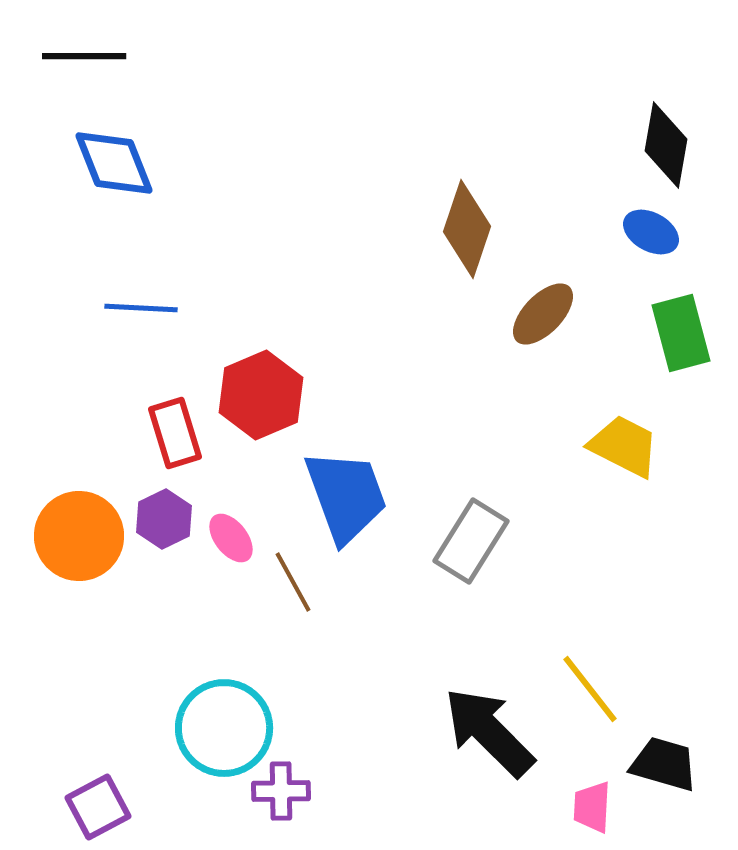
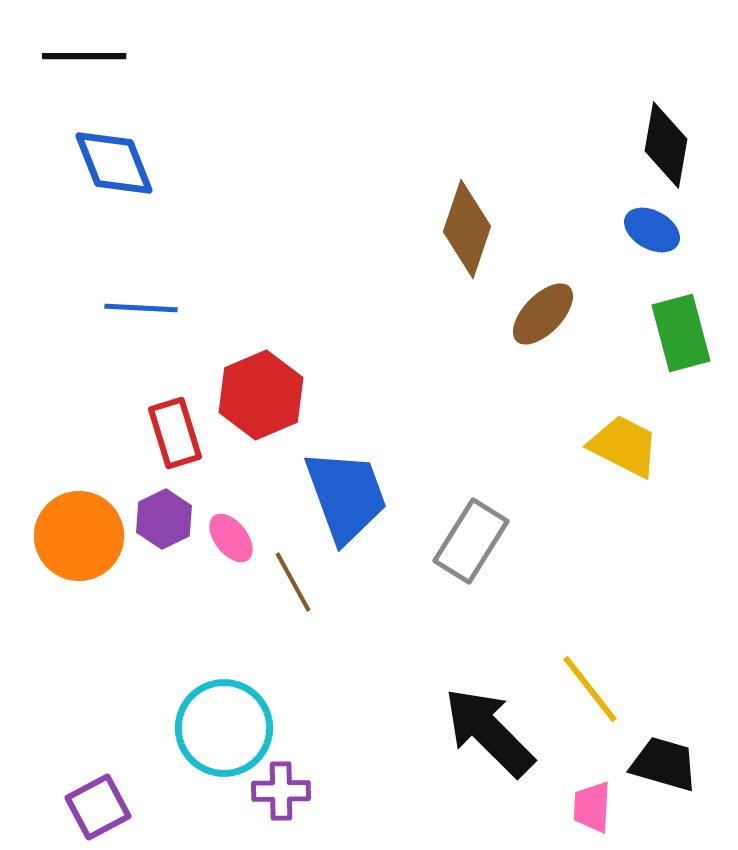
blue ellipse: moved 1 px right, 2 px up
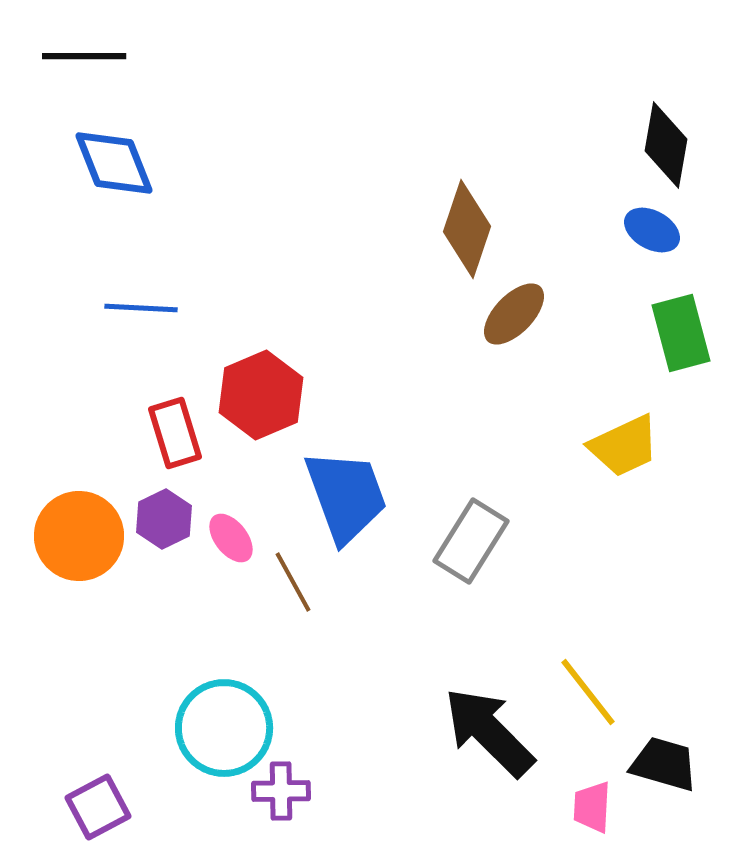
brown ellipse: moved 29 px left
yellow trapezoid: rotated 128 degrees clockwise
yellow line: moved 2 px left, 3 px down
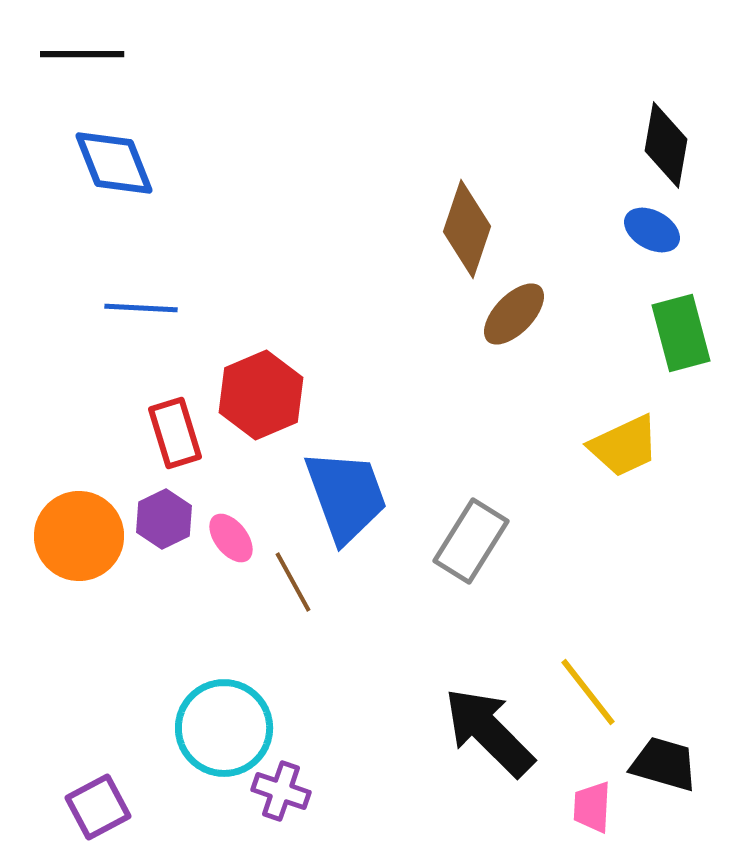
black line: moved 2 px left, 2 px up
purple cross: rotated 20 degrees clockwise
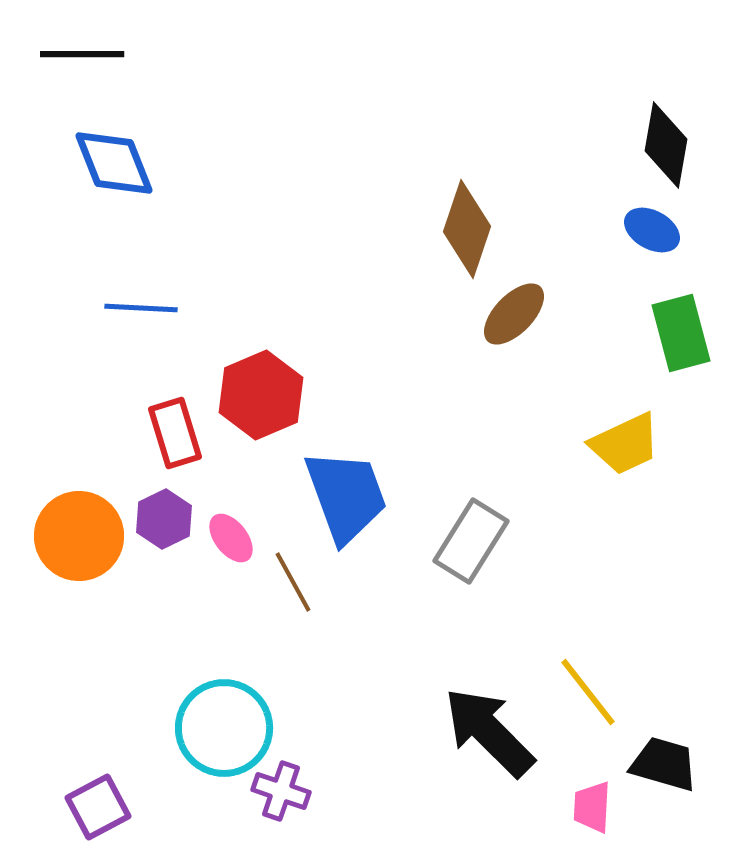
yellow trapezoid: moved 1 px right, 2 px up
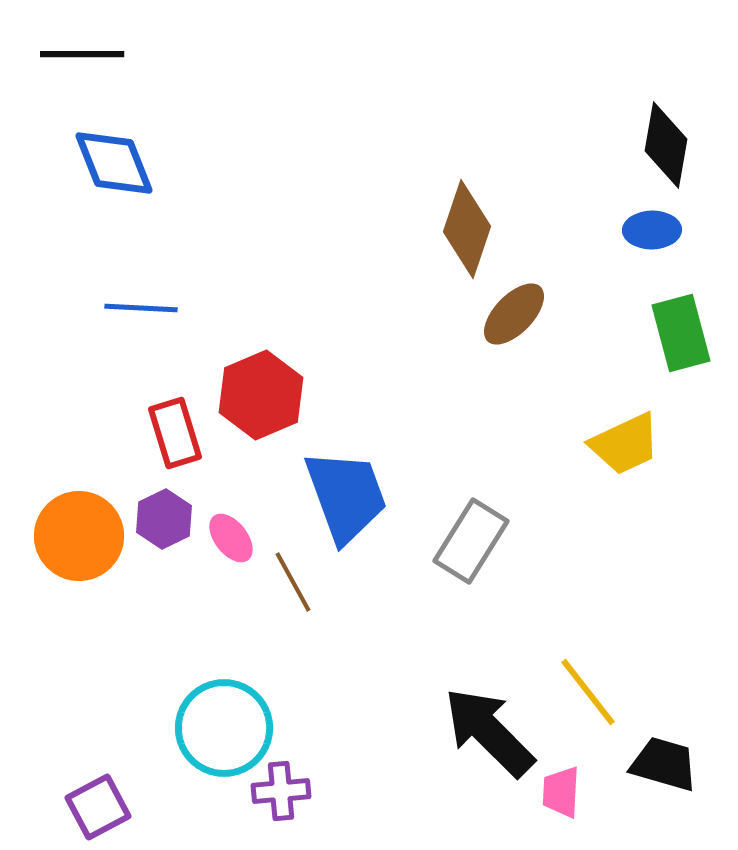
blue ellipse: rotated 30 degrees counterclockwise
purple cross: rotated 24 degrees counterclockwise
pink trapezoid: moved 31 px left, 15 px up
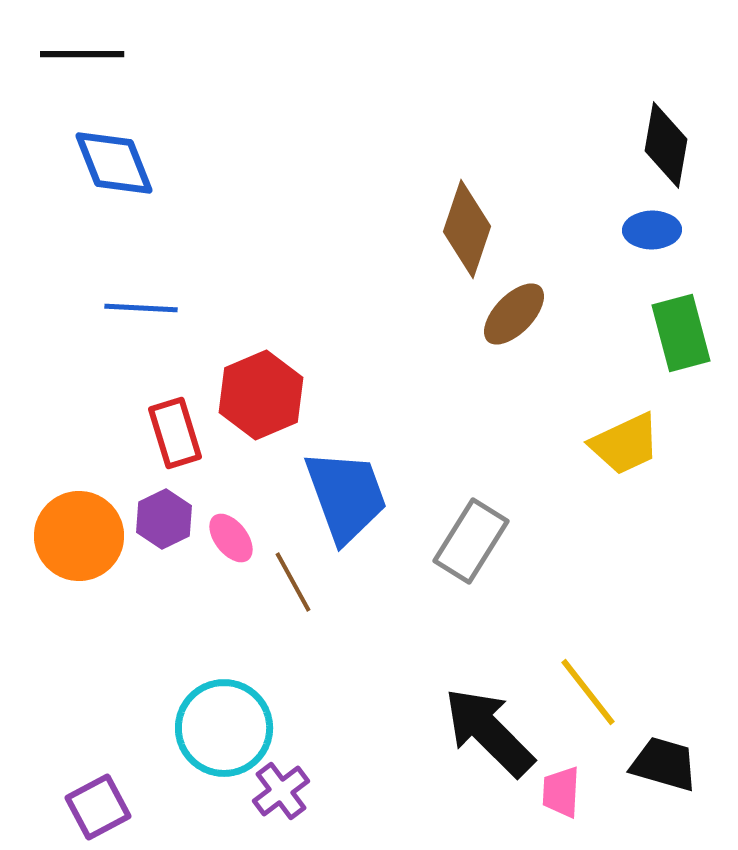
purple cross: rotated 32 degrees counterclockwise
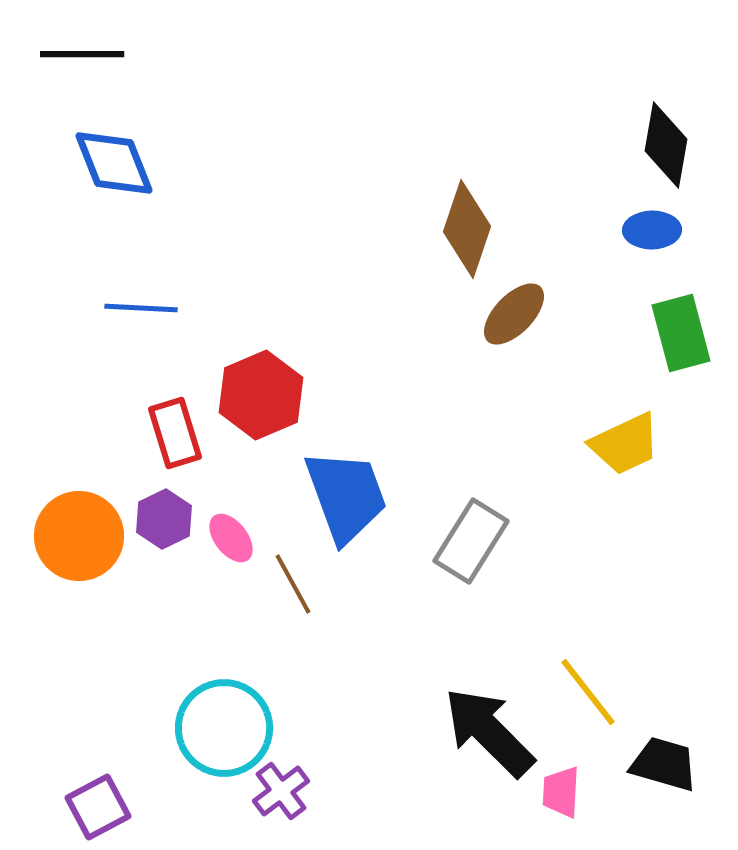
brown line: moved 2 px down
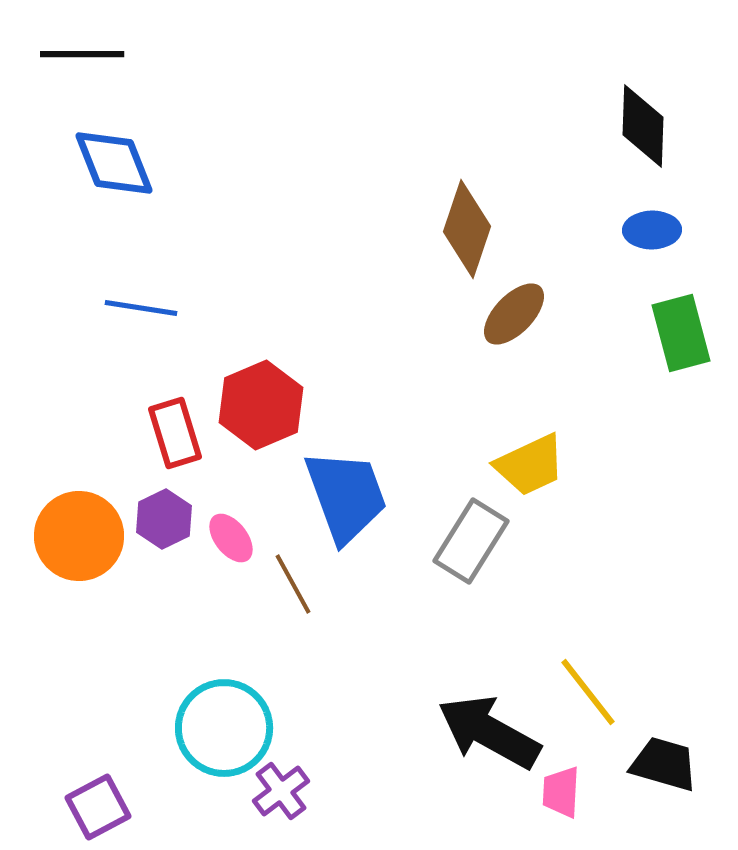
black diamond: moved 23 px left, 19 px up; rotated 8 degrees counterclockwise
blue line: rotated 6 degrees clockwise
red hexagon: moved 10 px down
yellow trapezoid: moved 95 px left, 21 px down
black arrow: rotated 16 degrees counterclockwise
